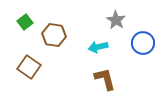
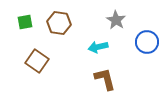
green square: rotated 28 degrees clockwise
brown hexagon: moved 5 px right, 12 px up
blue circle: moved 4 px right, 1 px up
brown square: moved 8 px right, 6 px up
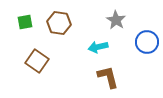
brown L-shape: moved 3 px right, 2 px up
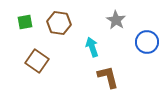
cyan arrow: moved 6 px left; rotated 84 degrees clockwise
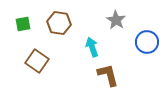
green square: moved 2 px left, 2 px down
brown L-shape: moved 2 px up
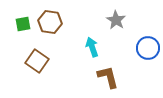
brown hexagon: moved 9 px left, 1 px up
blue circle: moved 1 px right, 6 px down
brown L-shape: moved 2 px down
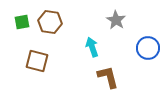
green square: moved 1 px left, 2 px up
brown square: rotated 20 degrees counterclockwise
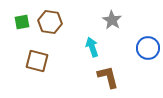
gray star: moved 4 px left
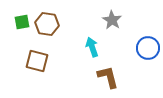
brown hexagon: moved 3 px left, 2 px down
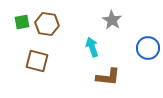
brown L-shape: rotated 110 degrees clockwise
